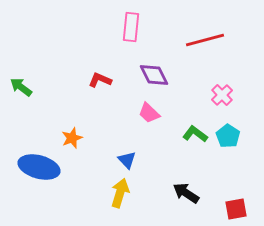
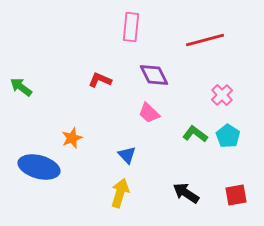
blue triangle: moved 5 px up
red square: moved 14 px up
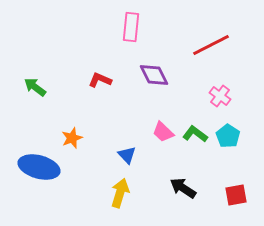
red line: moved 6 px right, 5 px down; rotated 12 degrees counterclockwise
green arrow: moved 14 px right
pink cross: moved 2 px left, 1 px down; rotated 10 degrees counterclockwise
pink trapezoid: moved 14 px right, 19 px down
black arrow: moved 3 px left, 5 px up
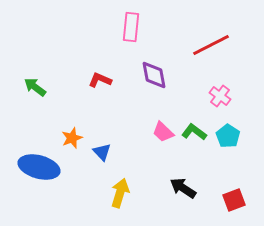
purple diamond: rotated 16 degrees clockwise
green L-shape: moved 1 px left, 2 px up
blue triangle: moved 25 px left, 3 px up
red square: moved 2 px left, 5 px down; rotated 10 degrees counterclockwise
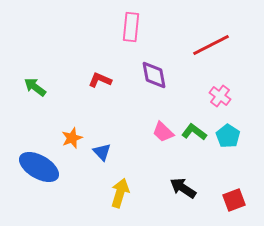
blue ellipse: rotated 15 degrees clockwise
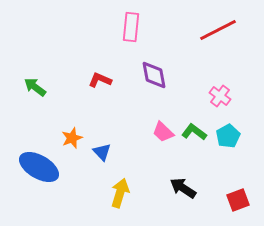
red line: moved 7 px right, 15 px up
cyan pentagon: rotated 10 degrees clockwise
red square: moved 4 px right
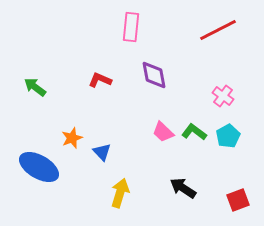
pink cross: moved 3 px right
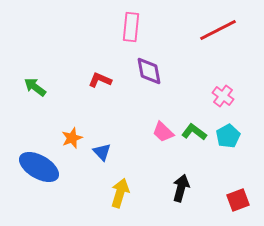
purple diamond: moved 5 px left, 4 px up
black arrow: moved 2 px left; rotated 72 degrees clockwise
